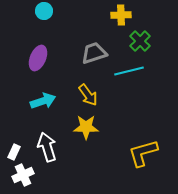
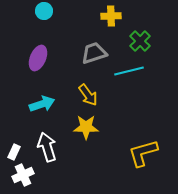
yellow cross: moved 10 px left, 1 px down
cyan arrow: moved 1 px left, 3 px down
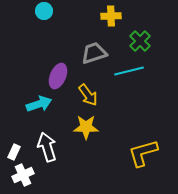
purple ellipse: moved 20 px right, 18 px down
cyan arrow: moved 3 px left
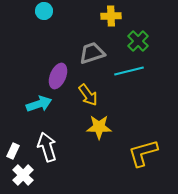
green cross: moved 2 px left
gray trapezoid: moved 2 px left
yellow star: moved 13 px right
white rectangle: moved 1 px left, 1 px up
white cross: rotated 20 degrees counterclockwise
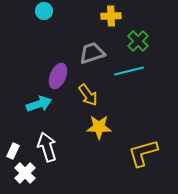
white cross: moved 2 px right, 2 px up
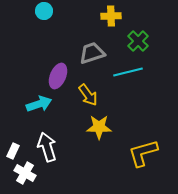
cyan line: moved 1 px left, 1 px down
white cross: rotated 15 degrees counterclockwise
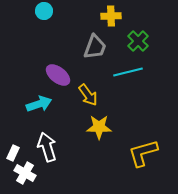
gray trapezoid: moved 3 px right, 6 px up; rotated 128 degrees clockwise
purple ellipse: moved 1 px up; rotated 75 degrees counterclockwise
white rectangle: moved 2 px down
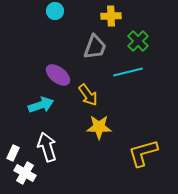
cyan circle: moved 11 px right
cyan arrow: moved 2 px right, 1 px down
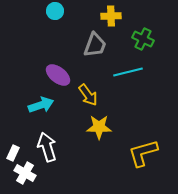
green cross: moved 5 px right, 2 px up; rotated 20 degrees counterclockwise
gray trapezoid: moved 2 px up
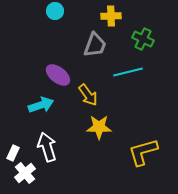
yellow L-shape: moved 1 px up
white cross: rotated 20 degrees clockwise
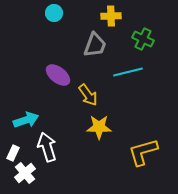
cyan circle: moved 1 px left, 2 px down
cyan arrow: moved 15 px left, 15 px down
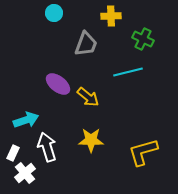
gray trapezoid: moved 9 px left, 1 px up
purple ellipse: moved 9 px down
yellow arrow: moved 2 px down; rotated 15 degrees counterclockwise
yellow star: moved 8 px left, 13 px down
